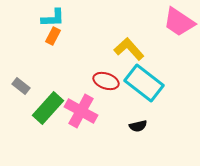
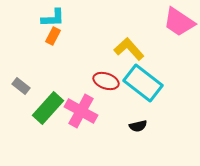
cyan rectangle: moved 1 px left
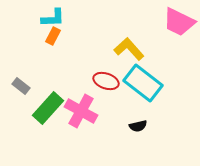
pink trapezoid: rotated 8 degrees counterclockwise
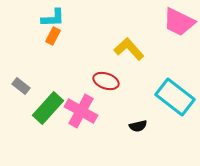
cyan rectangle: moved 32 px right, 14 px down
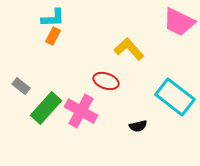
green rectangle: moved 2 px left
